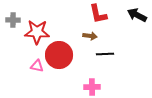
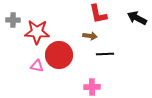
black arrow: moved 3 px down
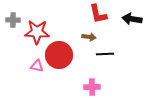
black arrow: moved 5 px left, 1 px down; rotated 18 degrees counterclockwise
brown arrow: moved 1 px left, 1 px down
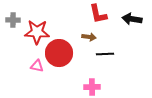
red circle: moved 2 px up
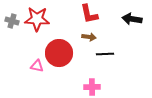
red L-shape: moved 9 px left
gray cross: moved 1 px left, 1 px down; rotated 16 degrees clockwise
red star: moved 13 px up
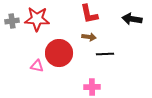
gray cross: rotated 24 degrees counterclockwise
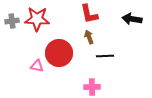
brown arrow: rotated 120 degrees counterclockwise
black line: moved 2 px down
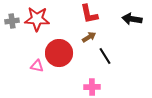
brown arrow: rotated 80 degrees clockwise
black line: rotated 60 degrees clockwise
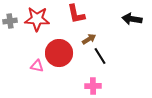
red L-shape: moved 13 px left
gray cross: moved 2 px left
brown arrow: moved 2 px down
black line: moved 5 px left
pink cross: moved 1 px right, 1 px up
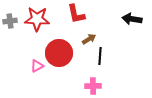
black line: rotated 36 degrees clockwise
pink triangle: rotated 40 degrees counterclockwise
